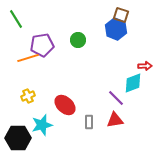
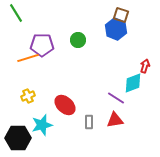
green line: moved 6 px up
purple pentagon: rotated 10 degrees clockwise
red arrow: rotated 72 degrees counterclockwise
purple line: rotated 12 degrees counterclockwise
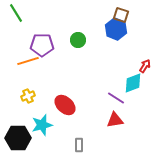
orange line: moved 3 px down
red arrow: rotated 16 degrees clockwise
gray rectangle: moved 10 px left, 23 px down
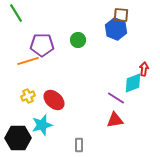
brown square: rotated 14 degrees counterclockwise
red arrow: moved 1 px left, 3 px down; rotated 24 degrees counterclockwise
red ellipse: moved 11 px left, 5 px up
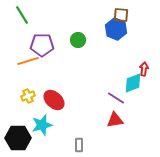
green line: moved 6 px right, 2 px down
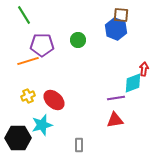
green line: moved 2 px right
purple line: rotated 42 degrees counterclockwise
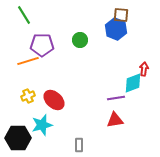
green circle: moved 2 px right
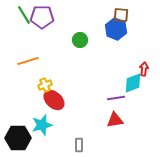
purple pentagon: moved 28 px up
yellow cross: moved 17 px right, 11 px up
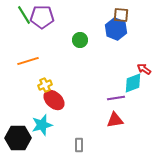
red arrow: rotated 64 degrees counterclockwise
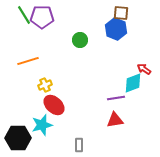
brown square: moved 2 px up
red ellipse: moved 5 px down
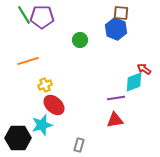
cyan diamond: moved 1 px right, 1 px up
gray rectangle: rotated 16 degrees clockwise
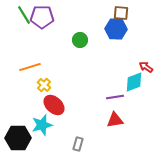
blue hexagon: rotated 20 degrees counterclockwise
orange line: moved 2 px right, 6 px down
red arrow: moved 2 px right, 2 px up
yellow cross: moved 1 px left; rotated 24 degrees counterclockwise
purple line: moved 1 px left, 1 px up
gray rectangle: moved 1 px left, 1 px up
